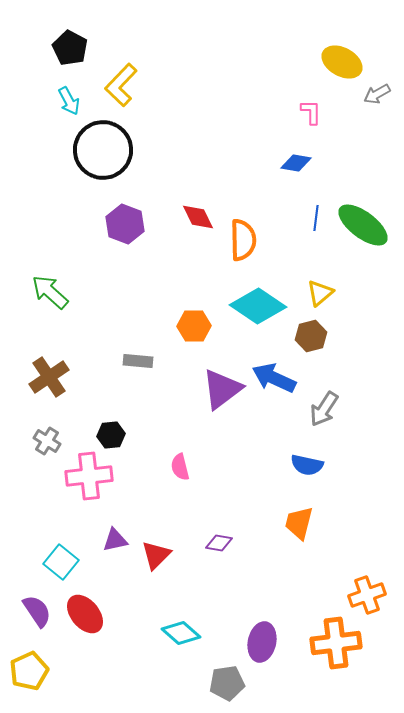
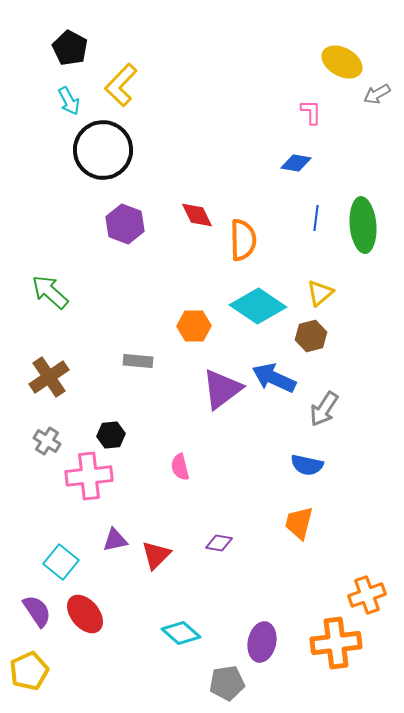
red diamond at (198, 217): moved 1 px left, 2 px up
green ellipse at (363, 225): rotated 48 degrees clockwise
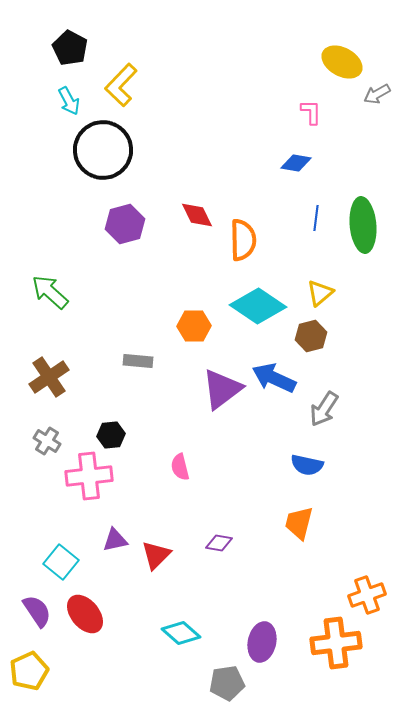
purple hexagon at (125, 224): rotated 24 degrees clockwise
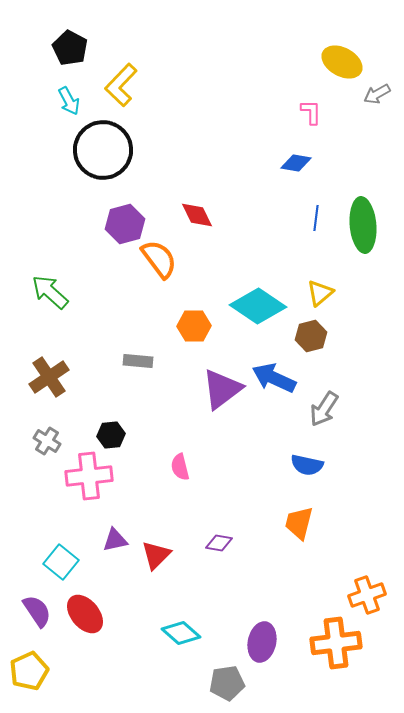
orange semicircle at (243, 240): moved 84 px left, 19 px down; rotated 36 degrees counterclockwise
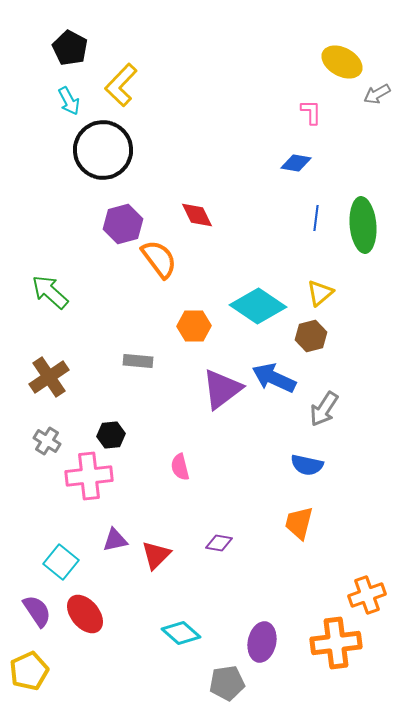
purple hexagon at (125, 224): moved 2 px left
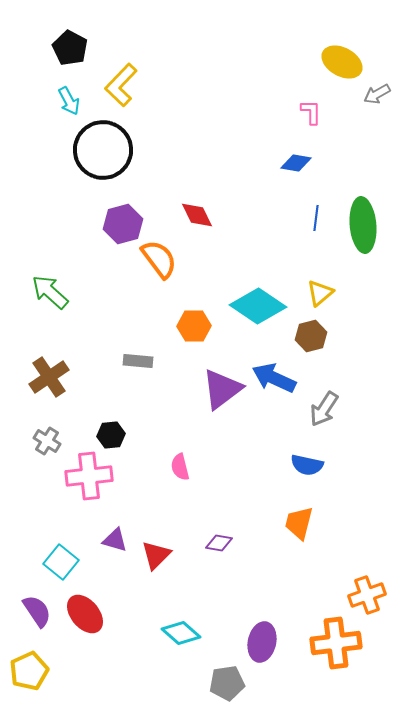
purple triangle at (115, 540): rotated 28 degrees clockwise
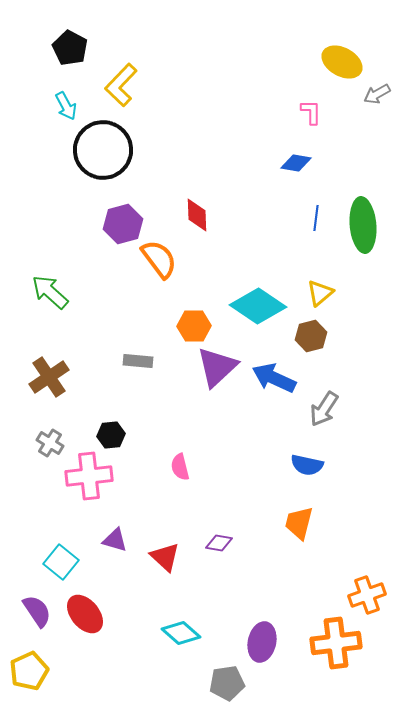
cyan arrow at (69, 101): moved 3 px left, 5 px down
red diamond at (197, 215): rotated 24 degrees clockwise
purple triangle at (222, 389): moved 5 px left, 22 px up; rotated 6 degrees counterclockwise
gray cross at (47, 441): moved 3 px right, 2 px down
red triangle at (156, 555): moved 9 px right, 2 px down; rotated 32 degrees counterclockwise
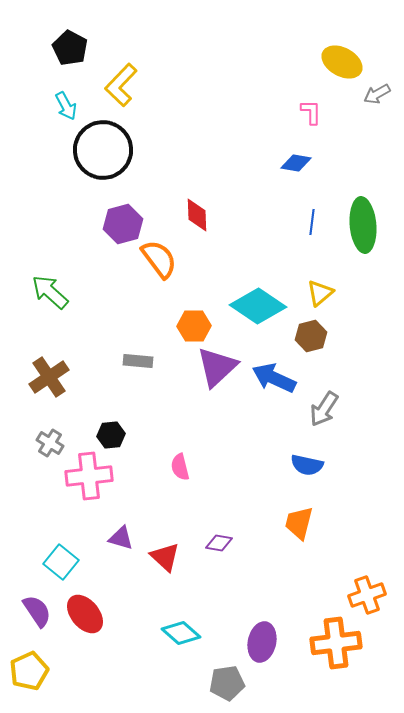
blue line at (316, 218): moved 4 px left, 4 px down
purple triangle at (115, 540): moved 6 px right, 2 px up
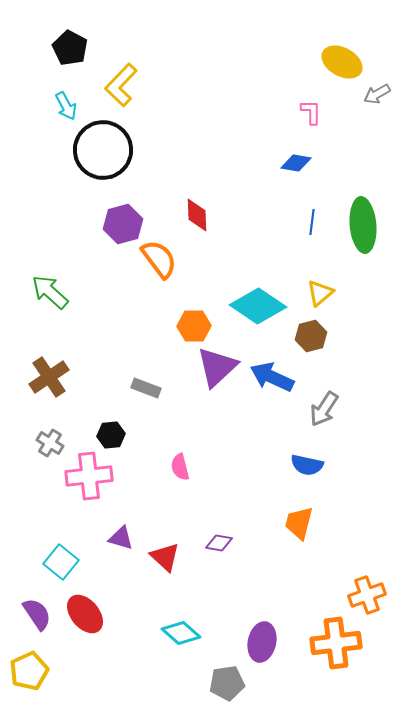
gray rectangle at (138, 361): moved 8 px right, 27 px down; rotated 16 degrees clockwise
blue arrow at (274, 378): moved 2 px left, 1 px up
purple semicircle at (37, 611): moved 3 px down
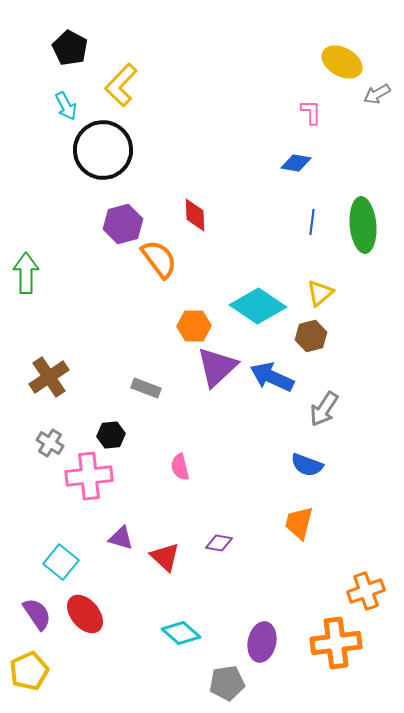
red diamond at (197, 215): moved 2 px left
green arrow at (50, 292): moved 24 px left, 19 px up; rotated 48 degrees clockwise
blue semicircle at (307, 465): rotated 8 degrees clockwise
orange cross at (367, 595): moved 1 px left, 4 px up
